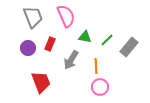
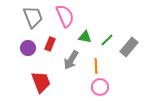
pink semicircle: moved 1 px left
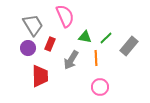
gray trapezoid: moved 8 px down; rotated 10 degrees counterclockwise
green line: moved 1 px left, 2 px up
gray rectangle: moved 1 px up
orange line: moved 8 px up
red trapezoid: moved 1 px left, 6 px up; rotated 20 degrees clockwise
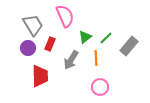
green triangle: rotated 48 degrees counterclockwise
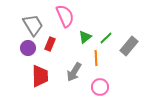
gray arrow: moved 3 px right, 12 px down
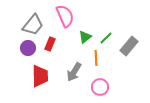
gray trapezoid: rotated 70 degrees clockwise
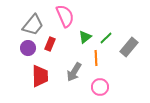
gray rectangle: moved 1 px down
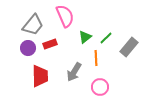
red rectangle: rotated 48 degrees clockwise
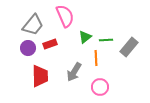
green line: moved 2 px down; rotated 40 degrees clockwise
